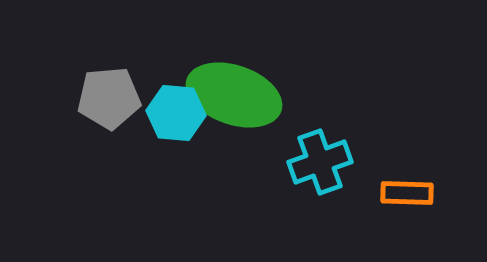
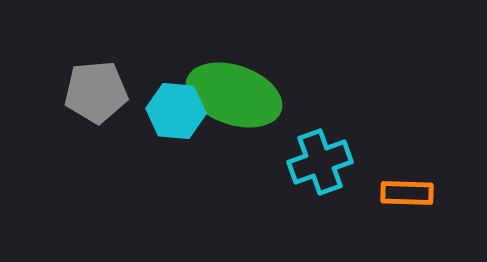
gray pentagon: moved 13 px left, 6 px up
cyan hexagon: moved 2 px up
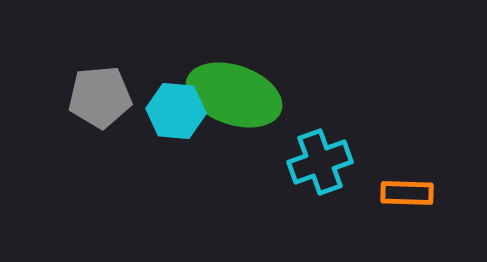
gray pentagon: moved 4 px right, 5 px down
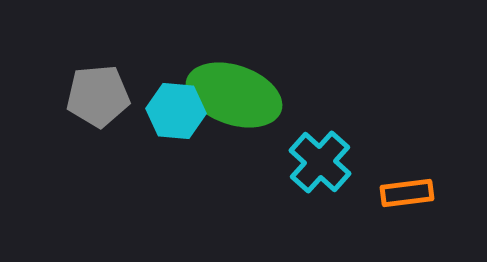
gray pentagon: moved 2 px left, 1 px up
cyan cross: rotated 28 degrees counterclockwise
orange rectangle: rotated 9 degrees counterclockwise
